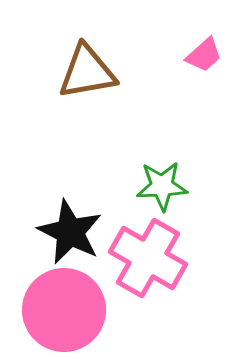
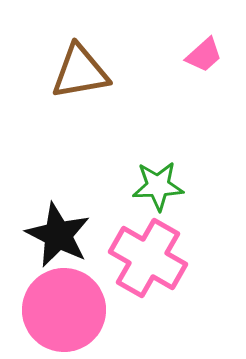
brown triangle: moved 7 px left
green star: moved 4 px left
black star: moved 12 px left, 3 px down
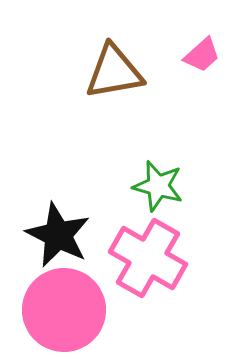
pink trapezoid: moved 2 px left
brown triangle: moved 34 px right
green star: rotated 18 degrees clockwise
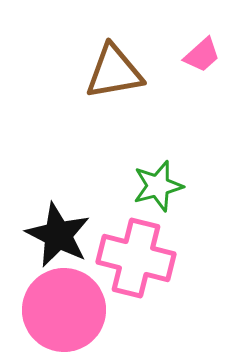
green star: rotated 30 degrees counterclockwise
pink cross: moved 12 px left; rotated 16 degrees counterclockwise
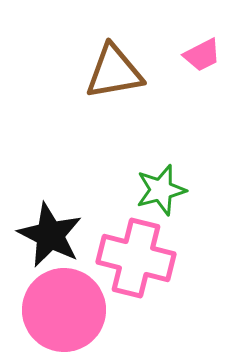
pink trapezoid: rotated 15 degrees clockwise
green star: moved 3 px right, 4 px down
black star: moved 8 px left
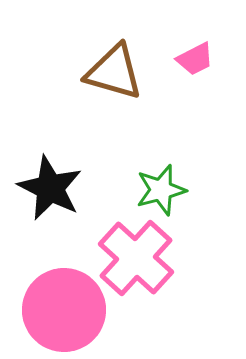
pink trapezoid: moved 7 px left, 4 px down
brown triangle: rotated 26 degrees clockwise
black star: moved 47 px up
pink cross: rotated 28 degrees clockwise
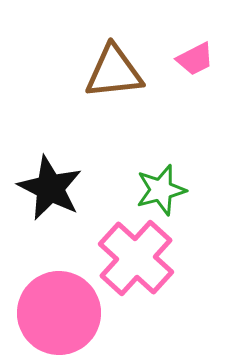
brown triangle: rotated 22 degrees counterclockwise
pink circle: moved 5 px left, 3 px down
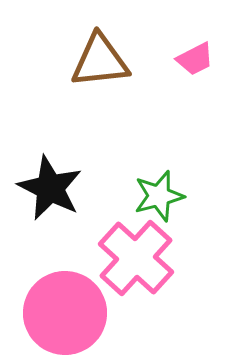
brown triangle: moved 14 px left, 11 px up
green star: moved 2 px left, 6 px down
pink circle: moved 6 px right
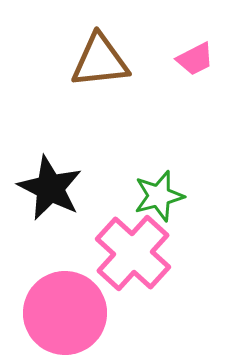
pink cross: moved 3 px left, 5 px up
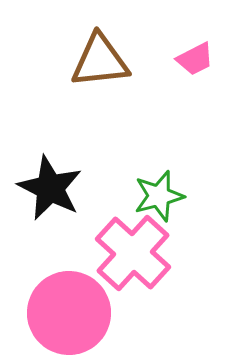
pink circle: moved 4 px right
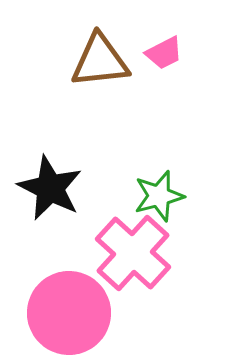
pink trapezoid: moved 31 px left, 6 px up
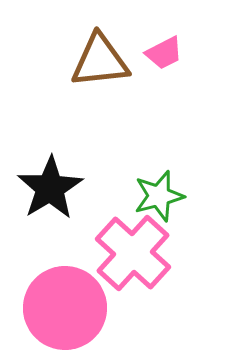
black star: rotated 14 degrees clockwise
pink circle: moved 4 px left, 5 px up
